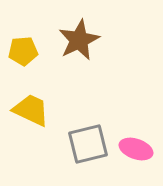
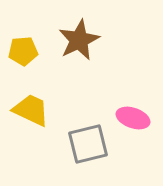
pink ellipse: moved 3 px left, 31 px up
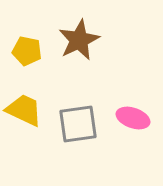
yellow pentagon: moved 4 px right; rotated 16 degrees clockwise
yellow trapezoid: moved 7 px left
gray square: moved 10 px left, 20 px up; rotated 6 degrees clockwise
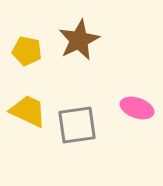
yellow trapezoid: moved 4 px right, 1 px down
pink ellipse: moved 4 px right, 10 px up
gray square: moved 1 px left, 1 px down
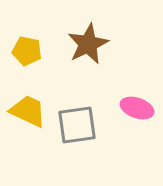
brown star: moved 9 px right, 4 px down
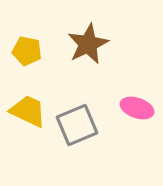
gray square: rotated 15 degrees counterclockwise
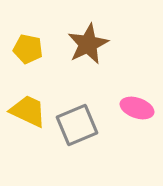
yellow pentagon: moved 1 px right, 2 px up
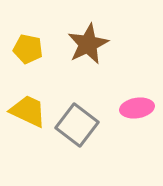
pink ellipse: rotated 28 degrees counterclockwise
gray square: rotated 30 degrees counterclockwise
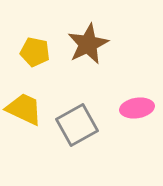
yellow pentagon: moved 7 px right, 3 px down
yellow trapezoid: moved 4 px left, 2 px up
gray square: rotated 24 degrees clockwise
